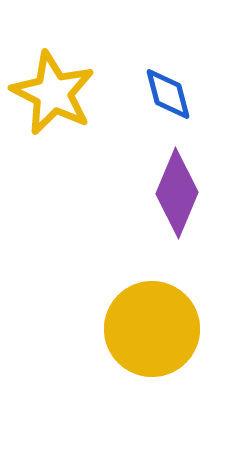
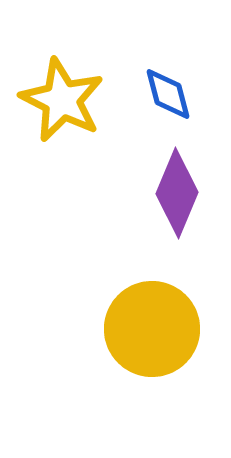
yellow star: moved 9 px right, 7 px down
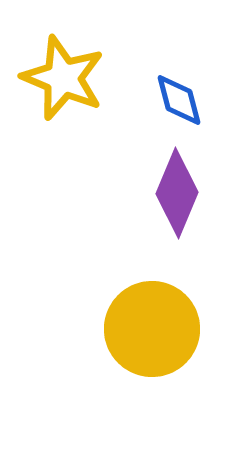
blue diamond: moved 11 px right, 6 px down
yellow star: moved 1 px right, 22 px up; rotated 4 degrees counterclockwise
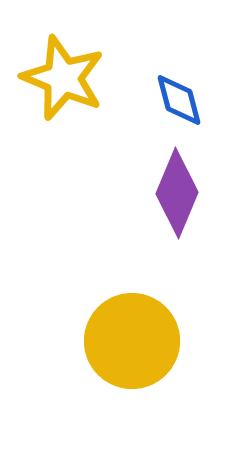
yellow circle: moved 20 px left, 12 px down
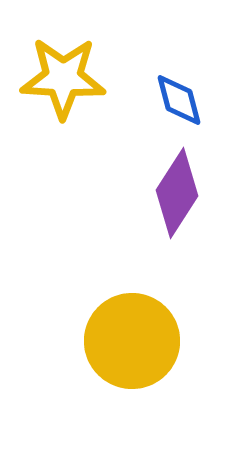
yellow star: rotated 20 degrees counterclockwise
purple diamond: rotated 10 degrees clockwise
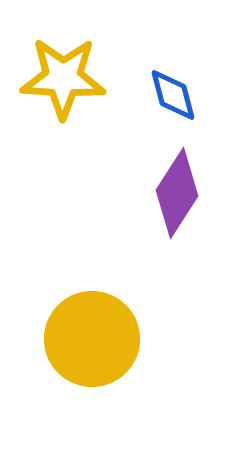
blue diamond: moved 6 px left, 5 px up
yellow circle: moved 40 px left, 2 px up
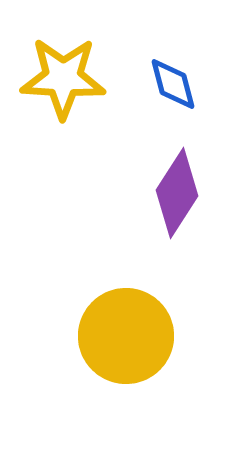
blue diamond: moved 11 px up
yellow circle: moved 34 px right, 3 px up
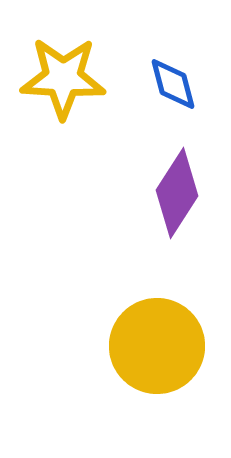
yellow circle: moved 31 px right, 10 px down
